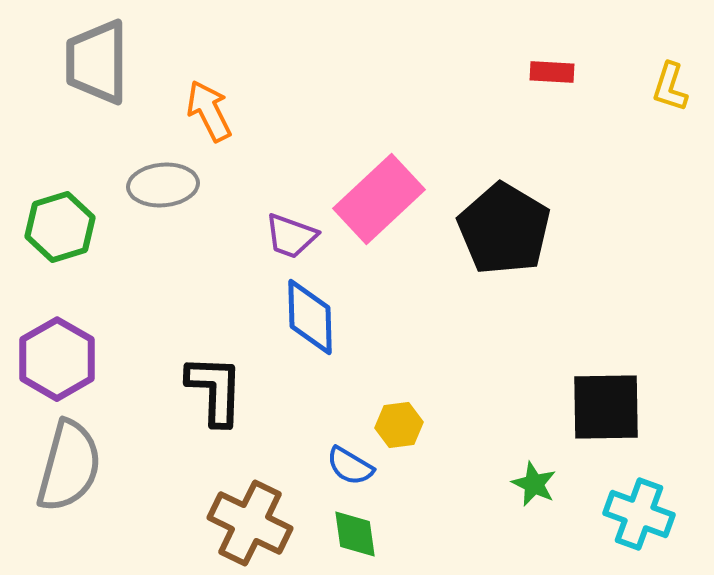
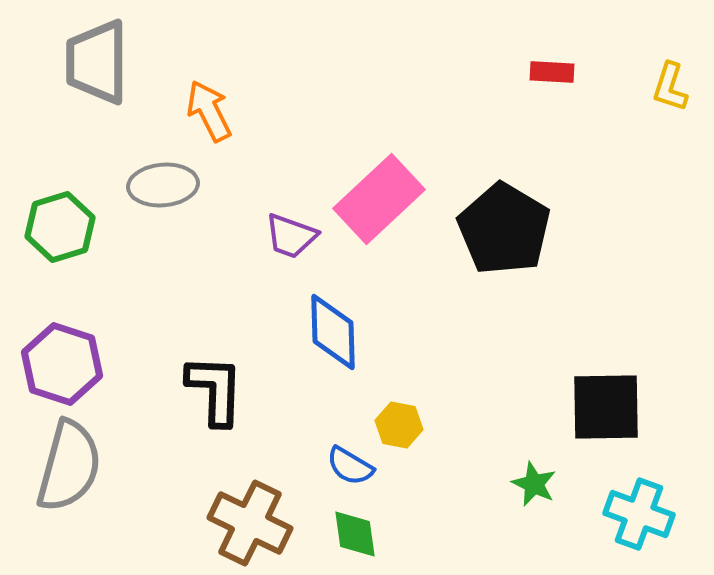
blue diamond: moved 23 px right, 15 px down
purple hexagon: moved 5 px right, 5 px down; rotated 12 degrees counterclockwise
yellow hexagon: rotated 18 degrees clockwise
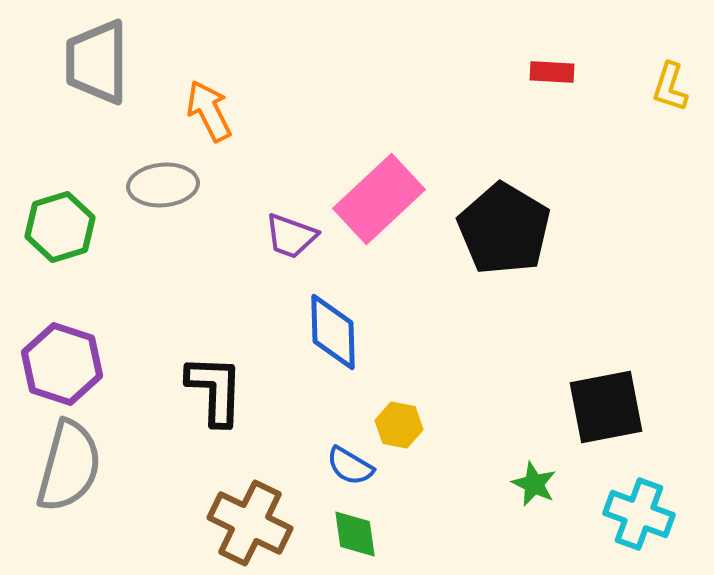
black square: rotated 10 degrees counterclockwise
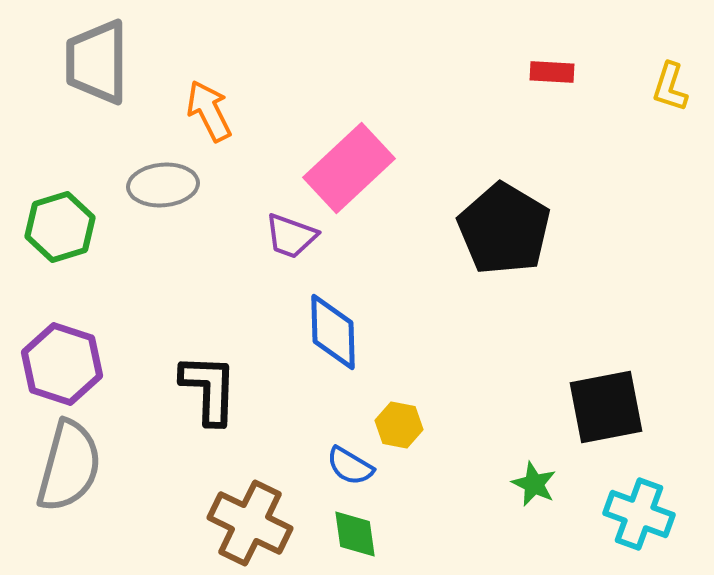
pink rectangle: moved 30 px left, 31 px up
black L-shape: moved 6 px left, 1 px up
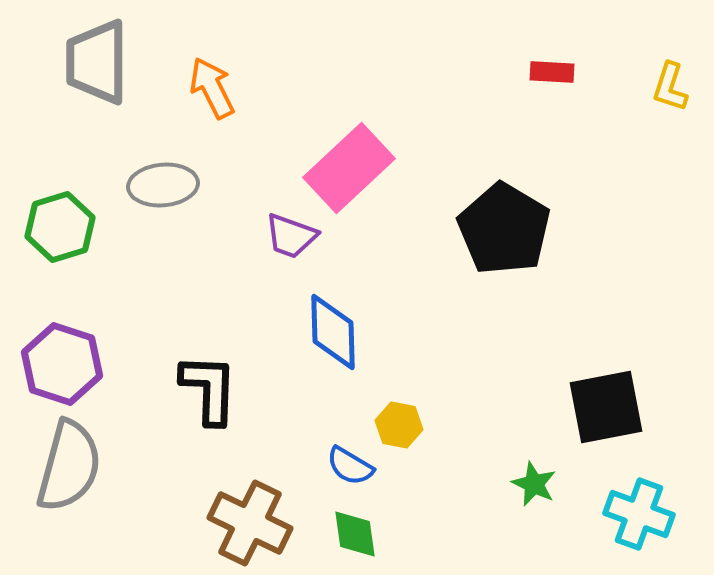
orange arrow: moved 3 px right, 23 px up
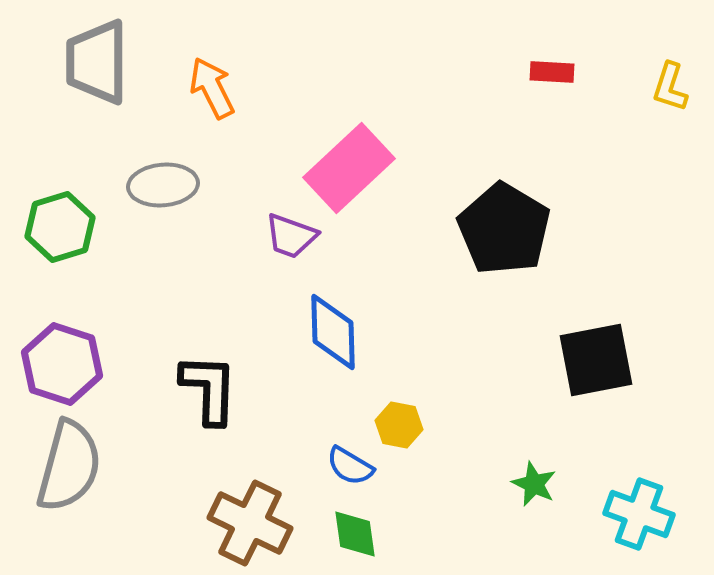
black square: moved 10 px left, 47 px up
